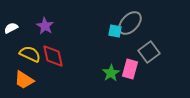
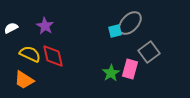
cyan square: rotated 24 degrees counterclockwise
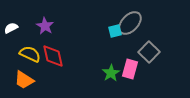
gray square: rotated 10 degrees counterclockwise
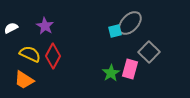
red diamond: rotated 40 degrees clockwise
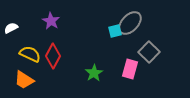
purple star: moved 6 px right, 5 px up
green star: moved 17 px left
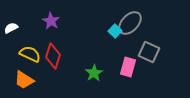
cyan square: rotated 32 degrees counterclockwise
gray square: rotated 20 degrees counterclockwise
red diamond: rotated 10 degrees counterclockwise
pink rectangle: moved 2 px left, 2 px up
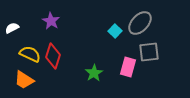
gray ellipse: moved 10 px right
white semicircle: moved 1 px right
gray square: rotated 30 degrees counterclockwise
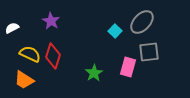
gray ellipse: moved 2 px right, 1 px up
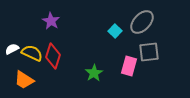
white semicircle: moved 21 px down
yellow semicircle: moved 2 px right, 1 px up
pink rectangle: moved 1 px right, 1 px up
